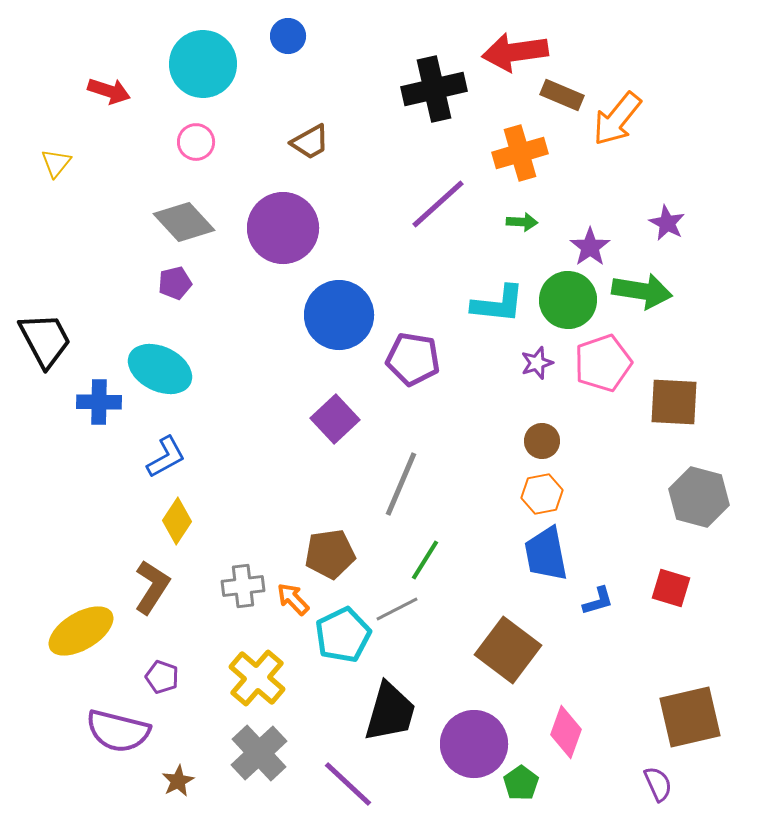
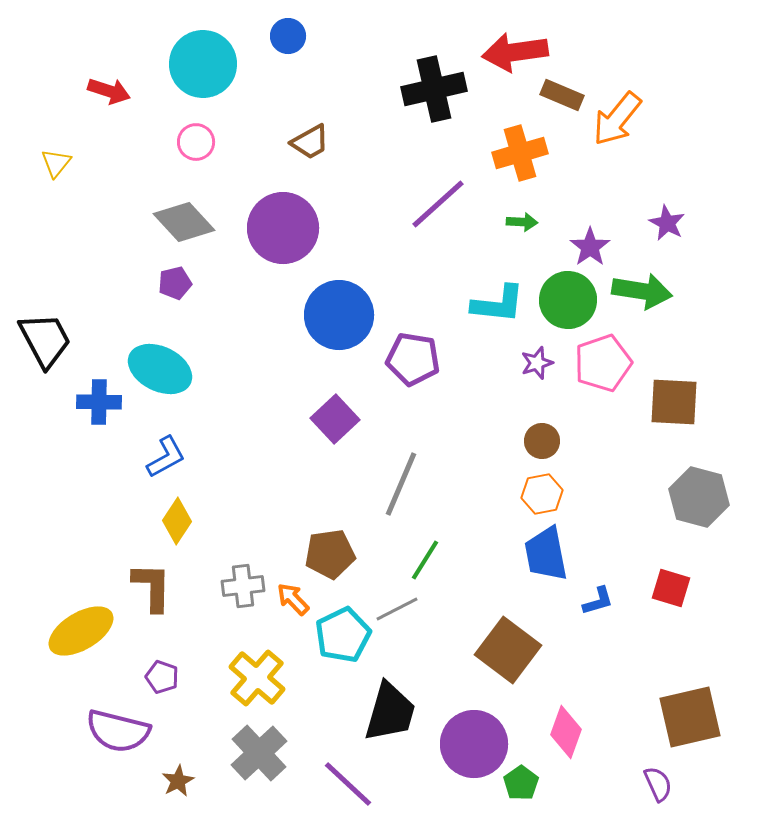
brown L-shape at (152, 587): rotated 32 degrees counterclockwise
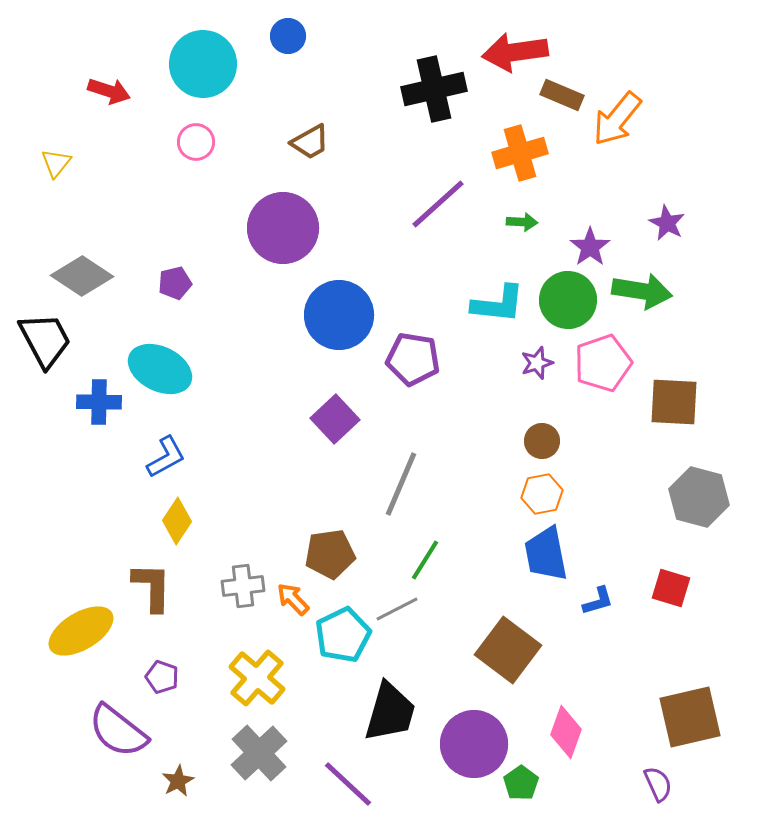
gray diamond at (184, 222): moved 102 px left, 54 px down; rotated 14 degrees counterclockwise
purple semicircle at (118, 731): rotated 24 degrees clockwise
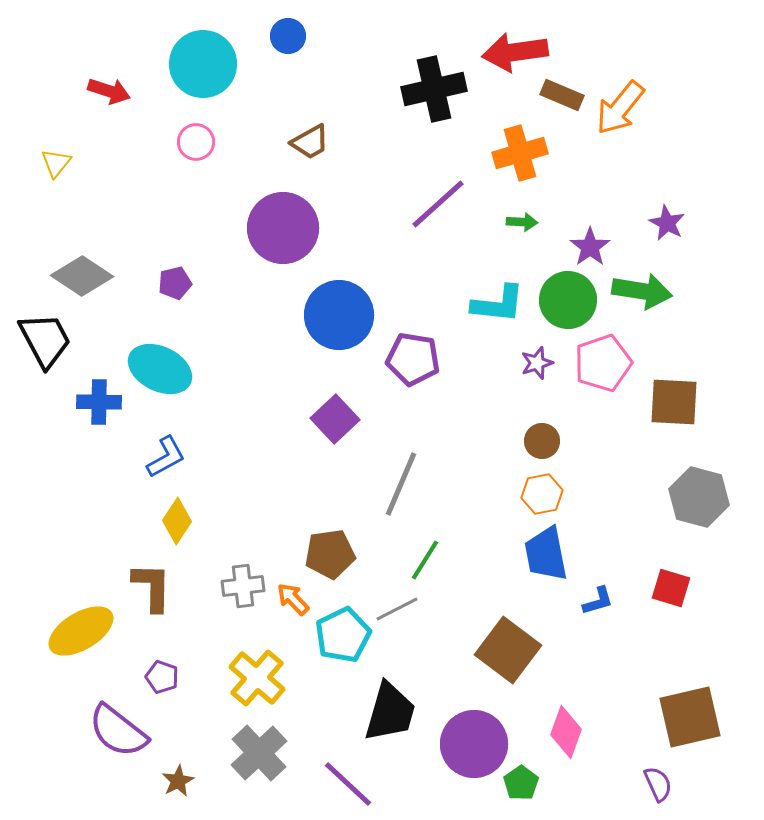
orange arrow at (617, 119): moved 3 px right, 11 px up
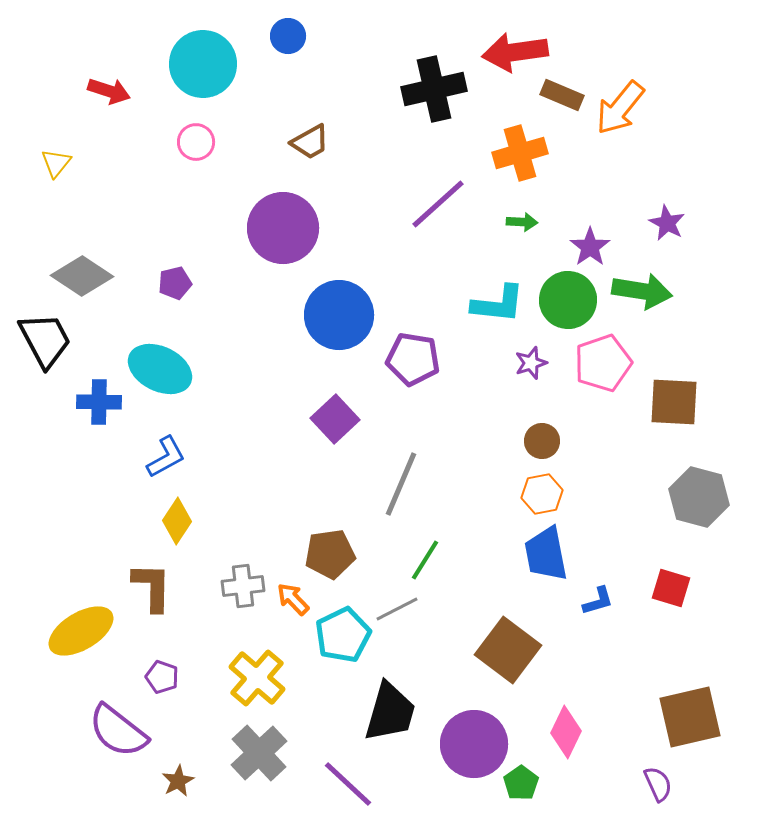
purple star at (537, 363): moved 6 px left
pink diamond at (566, 732): rotated 6 degrees clockwise
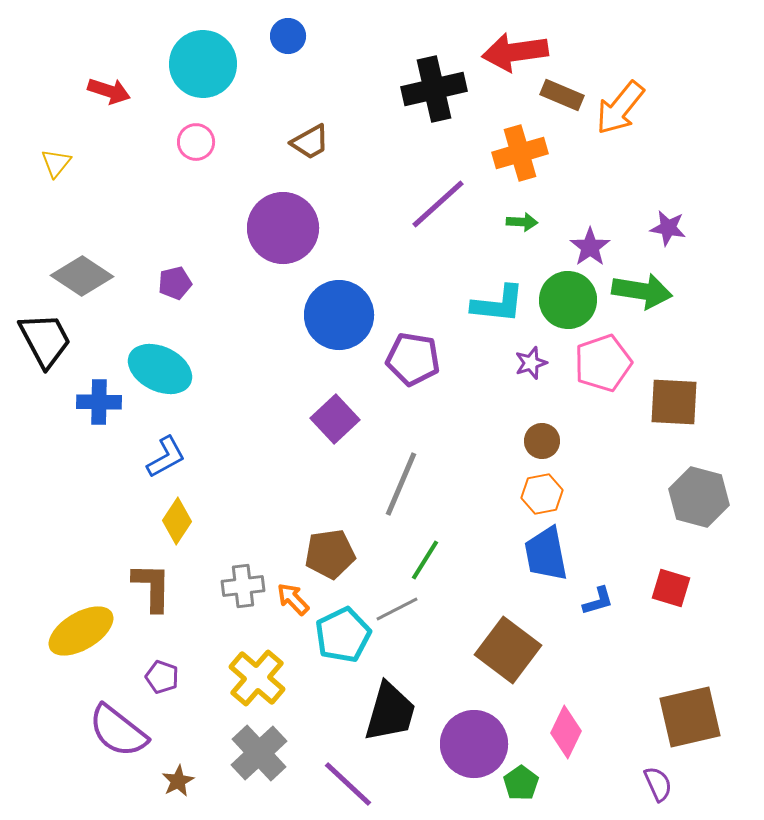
purple star at (667, 223): moved 1 px right, 5 px down; rotated 18 degrees counterclockwise
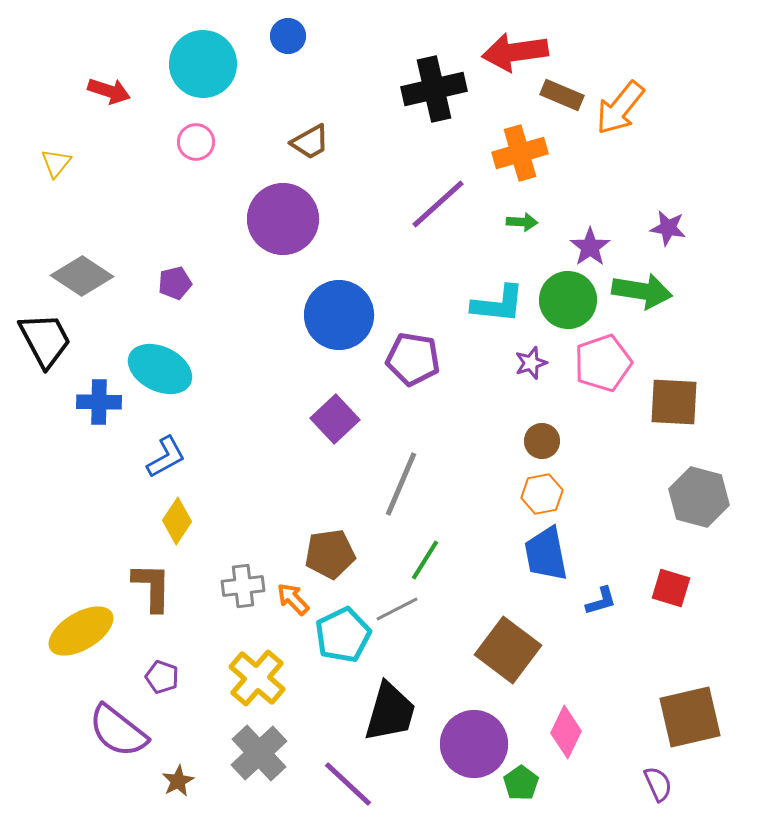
purple circle at (283, 228): moved 9 px up
blue L-shape at (598, 601): moved 3 px right
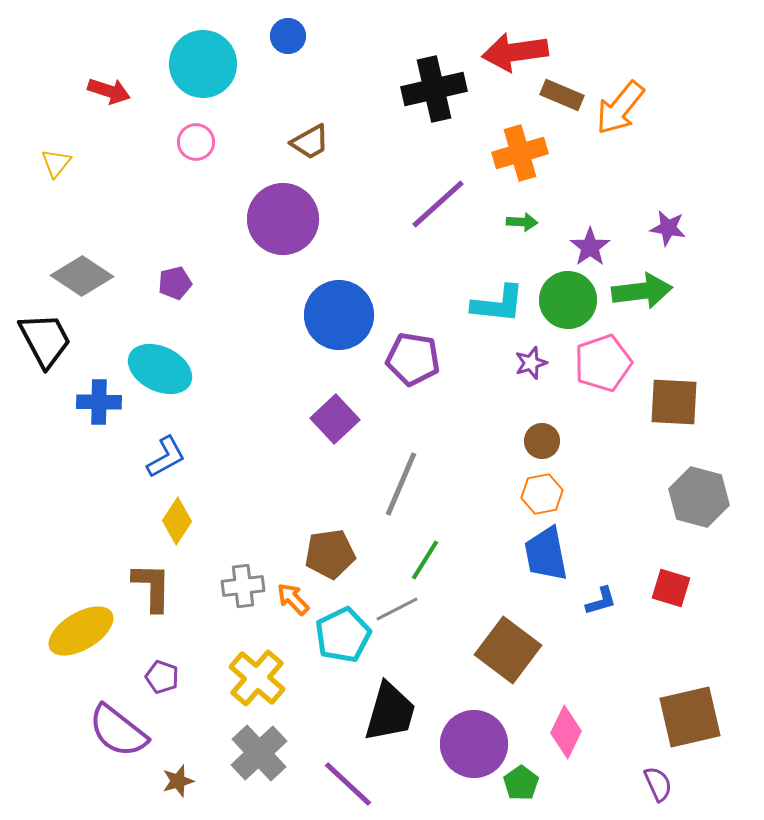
green arrow at (642, 291): rotated 16 degrees counterclockwise
brown star at (178, 781): rotated 12 degrees clockwise
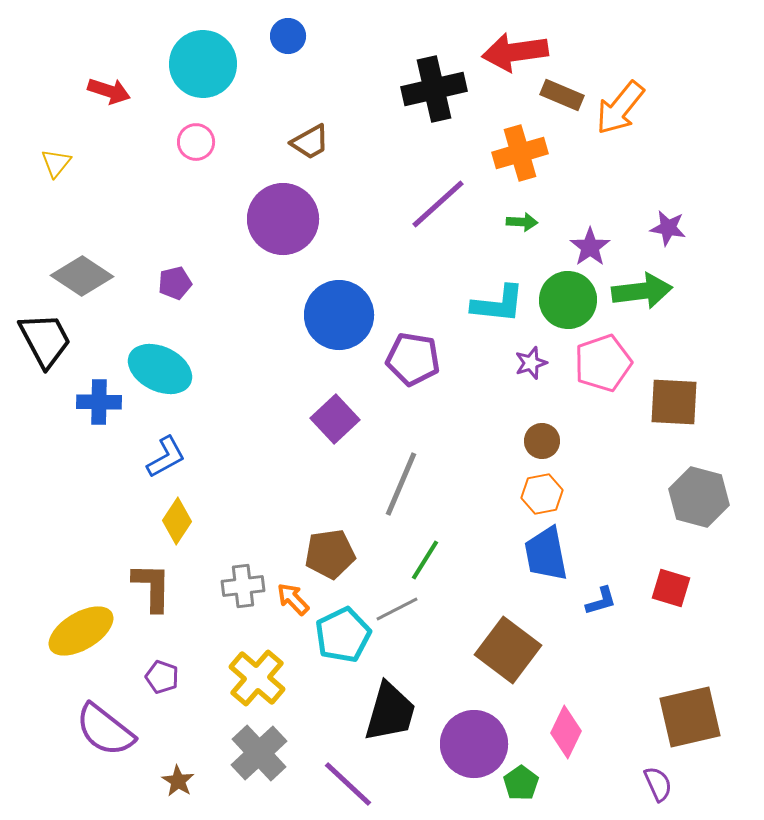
purple semicircle at (118, 731): moved 13 px left, 1 px up
brown star at (178, 781): rotated 24 degrees counterclockwise
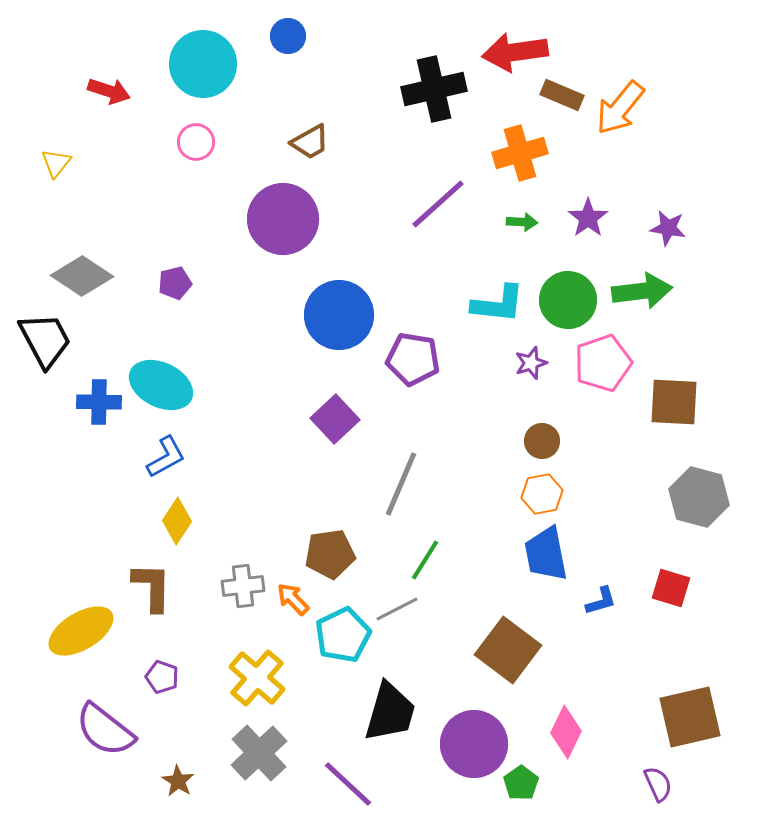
purple star at (590, 247): moved 2 px left, 29 px up
cyan ellipse at (160, 369): moved 1 px right, 16 px down
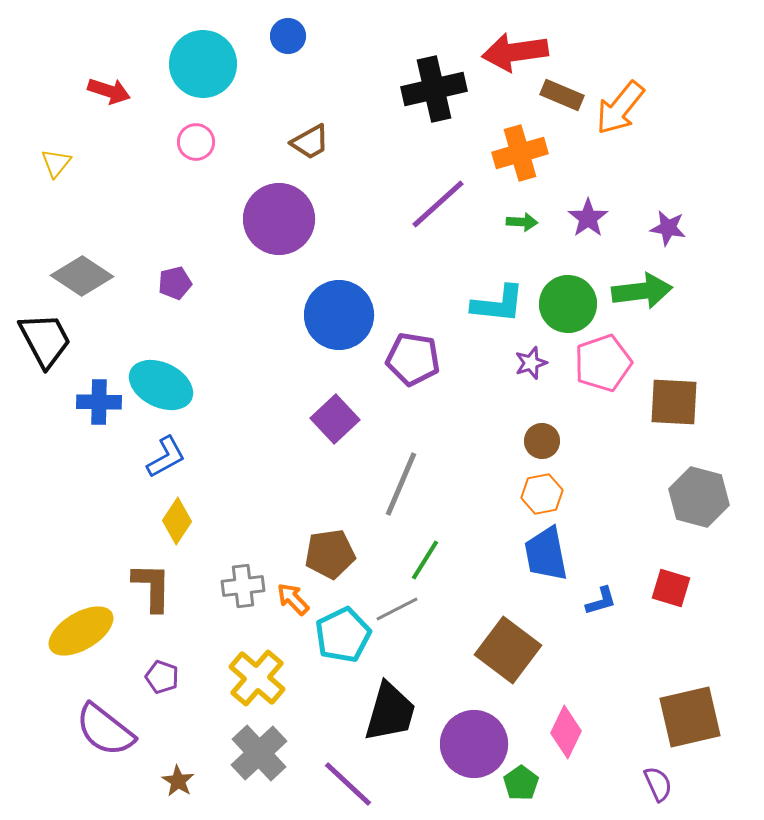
purple circle at (283, 219): moved 4 px left
green circle at (568, 300): moved 4 px down
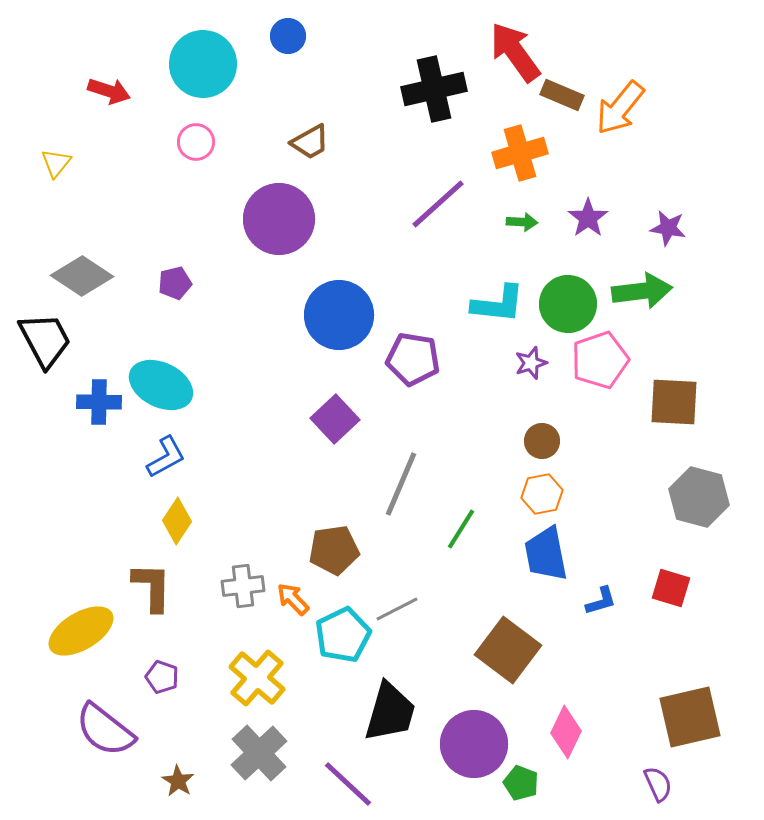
red arrow at (515, 52): rotated 62 degrees clockwise
pink pentagon at (603, 363): moved 3 px left, 3 px up
brown pentagon at (330, 554): moved 4 px right, 4 px up
green line at (425, 560): moved 36 px right, 31 px up
green pentagon at (521, 783): rotated 16 degrees counterclockwise
